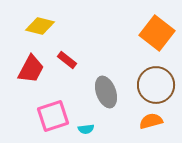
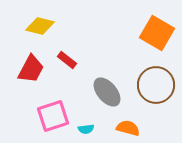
orange square: rotated 8 degrees counterclockwise
gray ellipse: moved 1 px right; rotated 20 degrees counterclockwise
orange semicircle: moved 23 px left, 7 px down; rotated 30 degrees clockwise
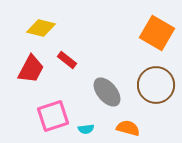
yellow diamond: moved 1 px right, 2 px down
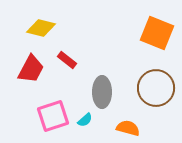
orange square: rotated 8 degrees counterclockwise
brown circle: moved 3 px down
gray ellipse: moved 5 px left; rotated 40 degrees clockwise
cyan semicircle: moved 1 px left, 9 px up; rotated 35 degrees counterclockwise
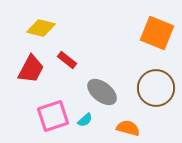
gray ellipse: rotated 52 degrees counterclockwise
